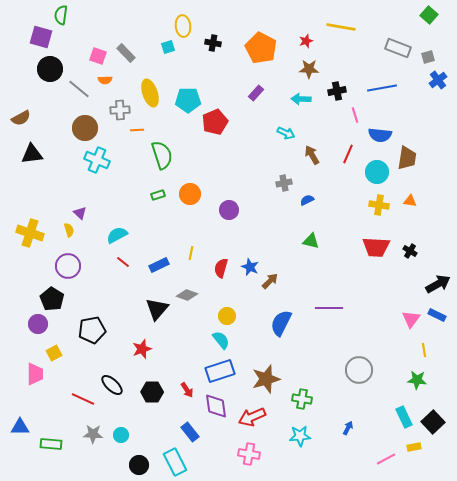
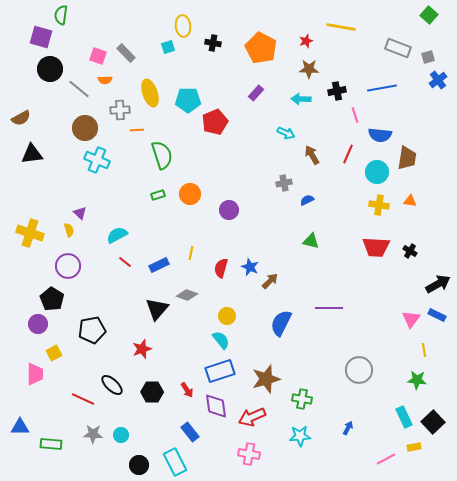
red line at (123, 262): moved 2 px right
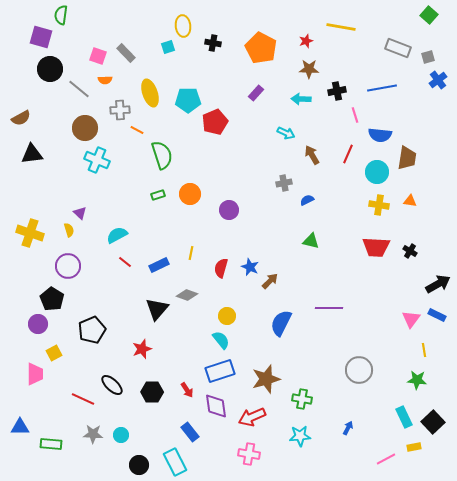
orange line at (137, 130): rotated 32 degrees clockwise
black pentagon at (92, 330): rotated 12 degrees counterclockwise
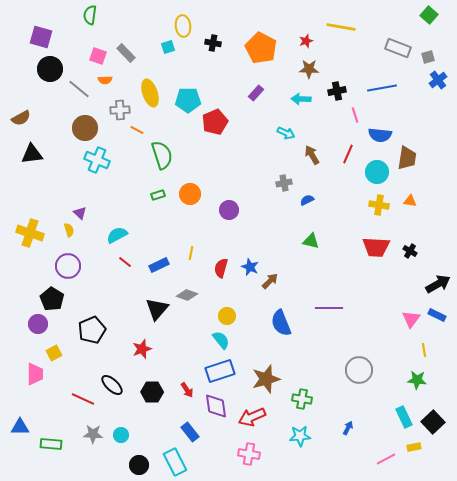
green semicircle at (61, 15): moved 29 px right
blue semicircle at (281, 323): rotated 48 degrees counterclockwise
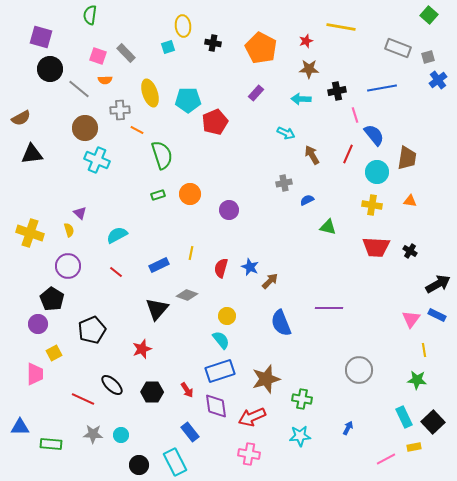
blue semicircle at (380, 135): moved 6 px left; rotated 135 degrees counterclockwise
yellow cross at (379, 205): moved 7 px left
green triangle at (311, 241): moved 17 px right, 14 px up
red line at (125, 262): moved 9 px left, 10 px down
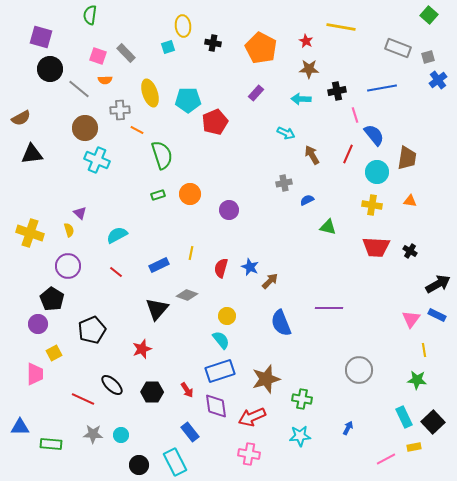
red star at (306, 41): rotated 24 degrees counterclockwise
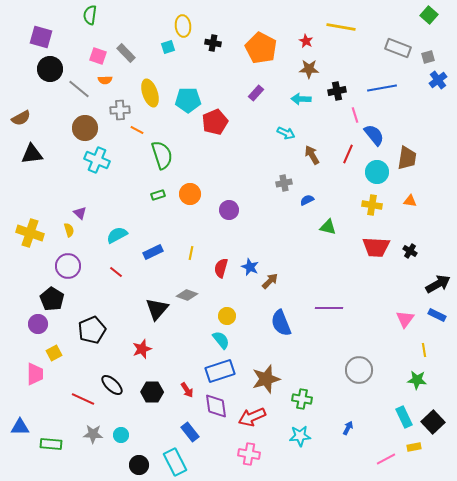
blue rectangle at (159, 265): moved 6 px left, 13 px up
pink triangle at (411, 319): moved 6 px left
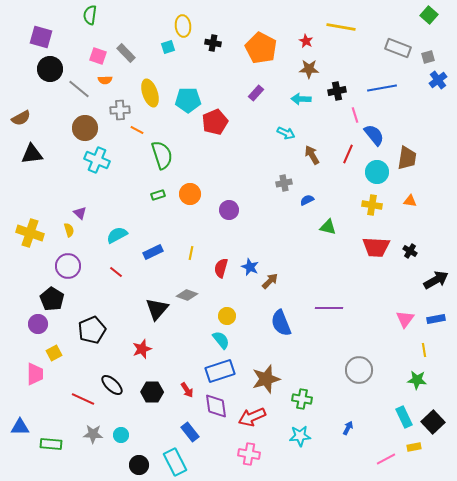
black arrow at (438, 284): moved 2 px left, 4 px up
blue rectangle at (437, 315): moved 1 px left, 4 px down; rotated 36 degrees counterclockwise
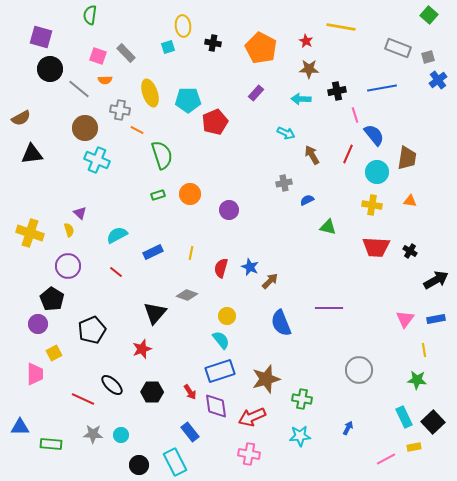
gray cross at (120, 110): rotated 12 degrees clockwise
black triangle at (157, 309): moved 2 px left, 4 px down
red arrow at (187, 390): moved 3 px right, 2 px down
